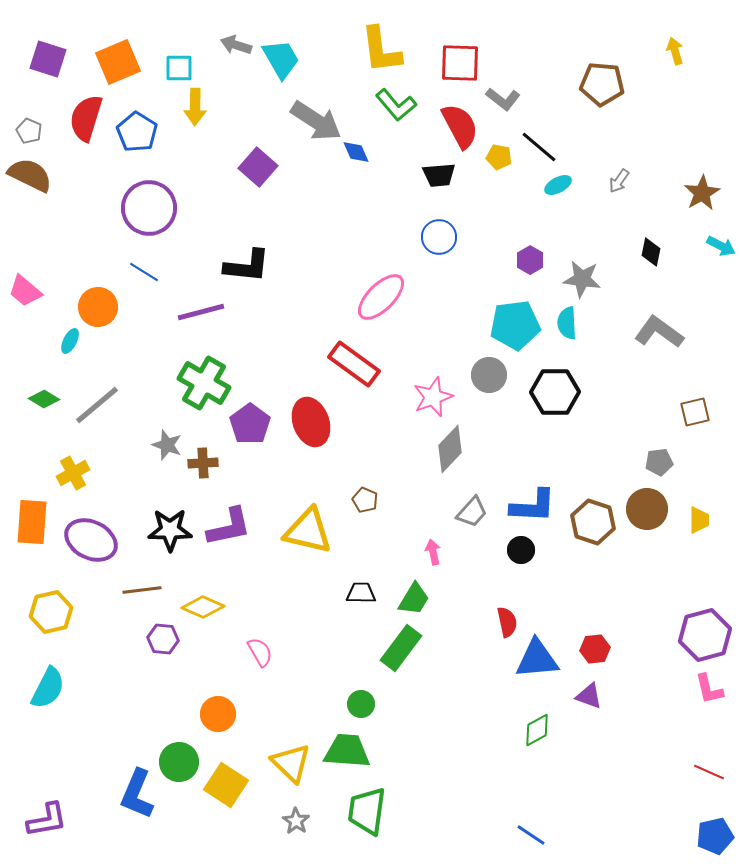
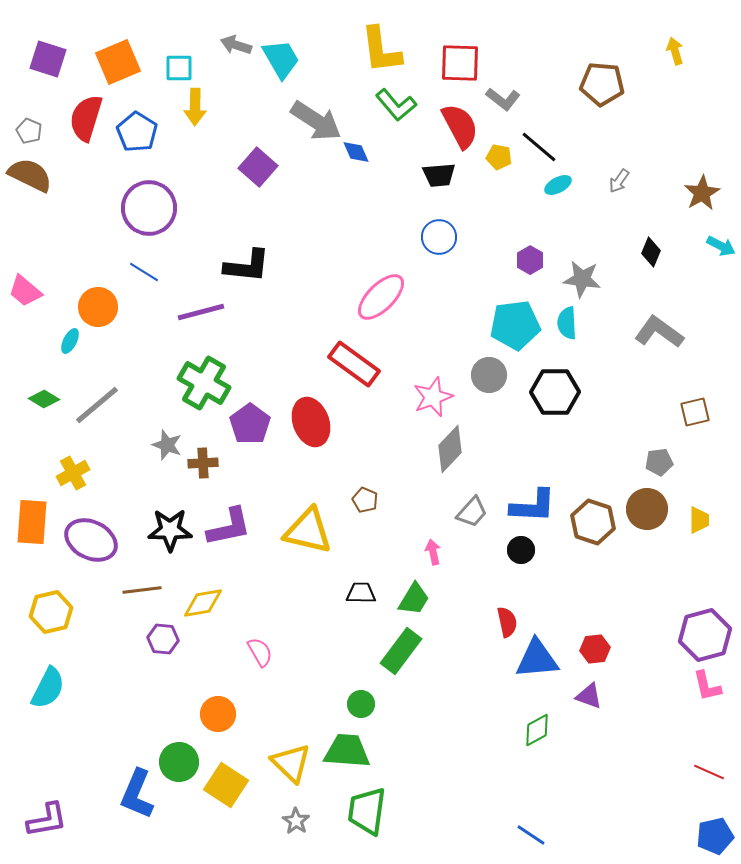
black diamond at (651, 252): rotated 12 degrees clockwise
yellow diamond at (203, 607): moved 4 px up; rotated 33 degrees counterclockwise
green rectangle at (401, 648): moved 3 px down
pink L-shape at (709, 689): moved 2 px left, 3 px up
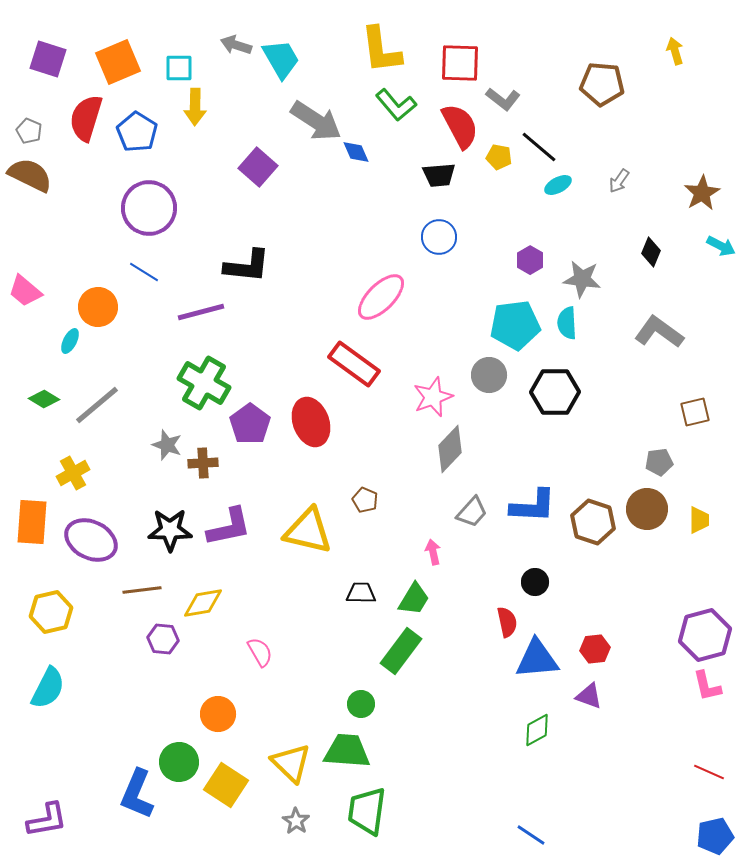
black circle at (521, 550): moved 14 px right, 32 px down
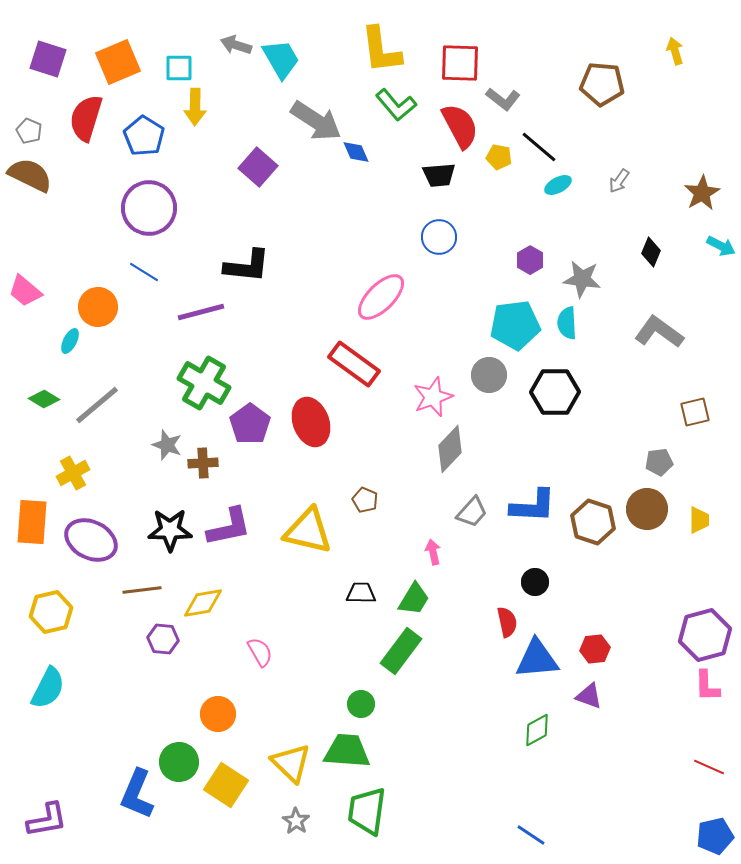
blue pentagon at (137, 132): moved 7 px right, 4 px down
pink L-shape at (707, 686): rotated 12 degrees clockwise
red line at (709, 772): moved 5 px up
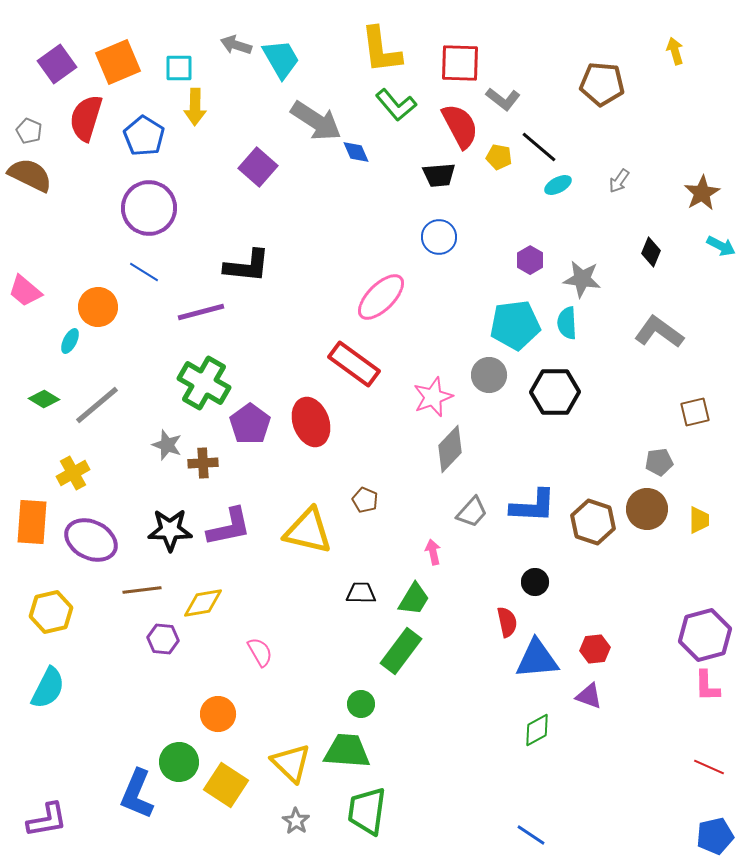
purple square at (48, 59): moved 9 px right, 5 px down; rotated 36 degrees clockwise
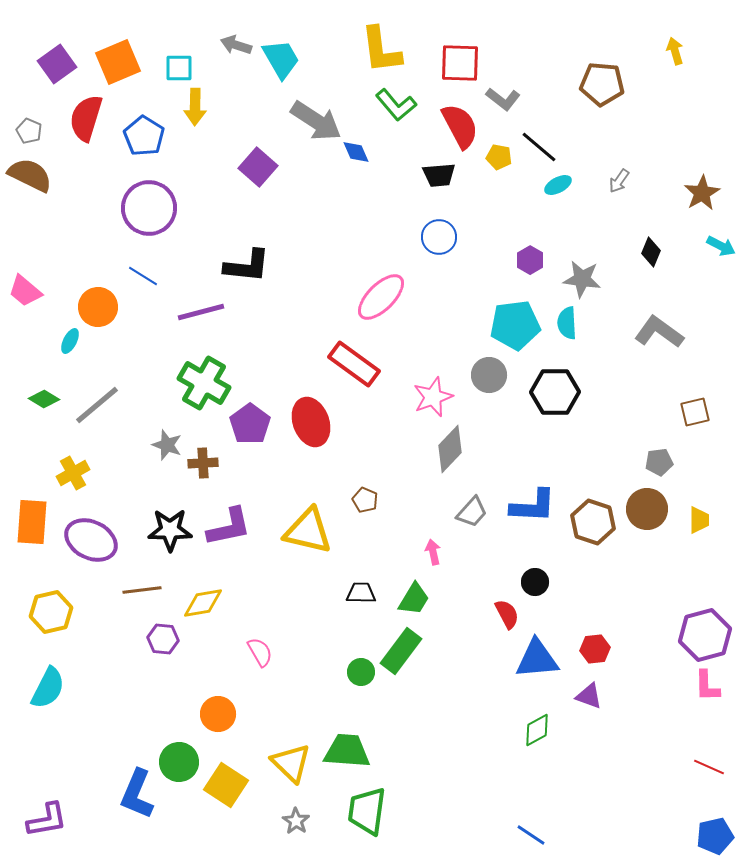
blue line at (144, 272): moved 1 px left, 4 px down
red semicircle at (507, 622): moved 8 px up; rotated 16 degrees counterclockwise
green circle at (361, 704): moved 32 px up
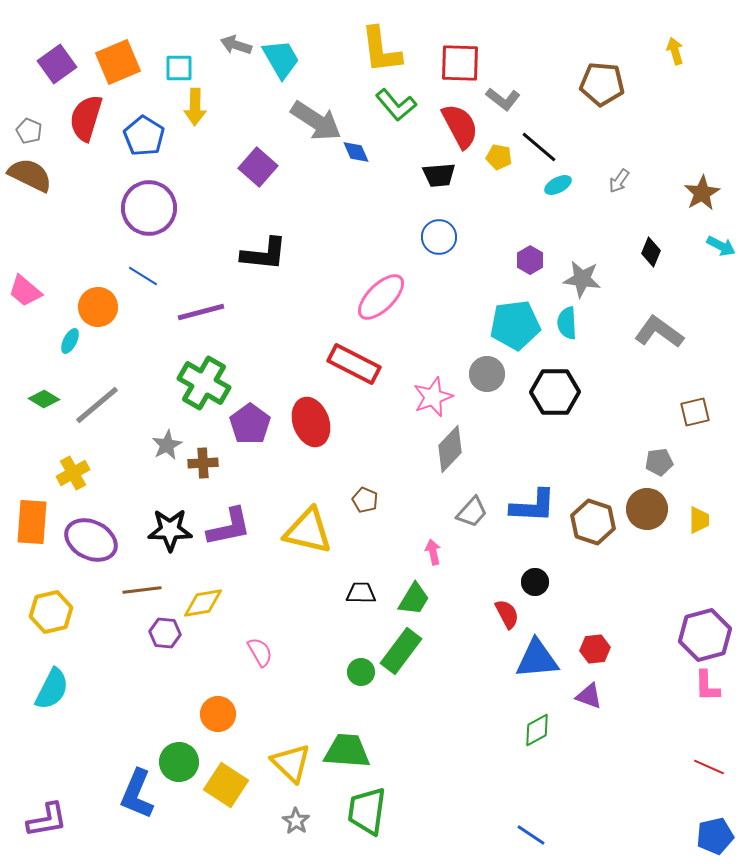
black L-shape at (247, 266): moved 17 px right, 12 px up
red rectangle at (354, 364): rotated 9 degrees counterclockwise
gray circle at (489, 375): moved 2 px left, 1 px up
gray star at (167, 445): rotated 24 degrees clockwise
purple hexagon at (163, 639): moved 2 px right, 6 px up
cyan semicircle at (48, 688): moved 4 px right, 1 px down
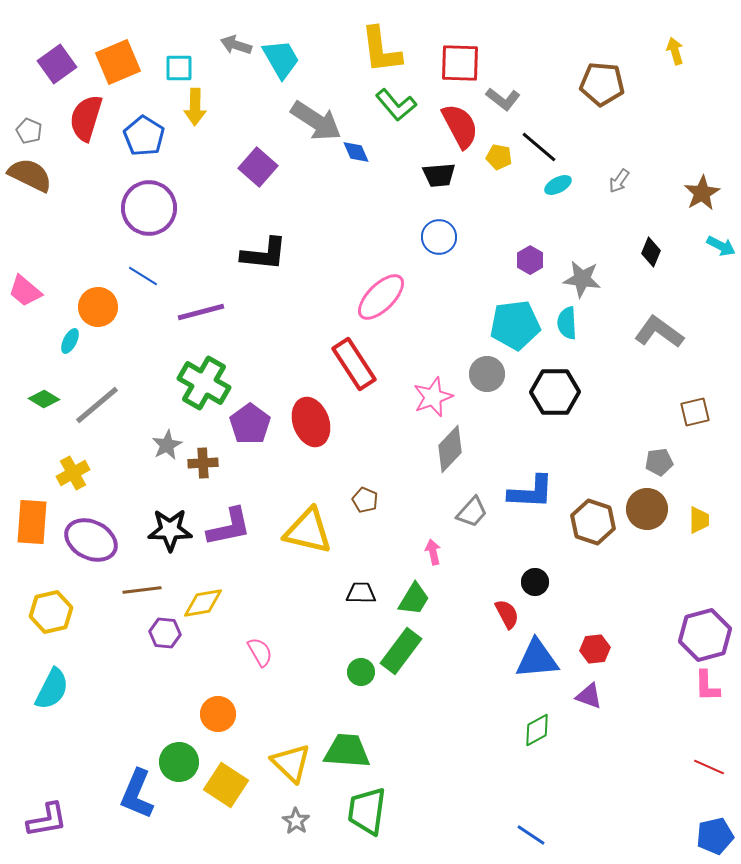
red rectangle at (354, 364): rotated 30 degrees clockwise
blue L-shape at (533, 506): moved 2 px left, 14 px up
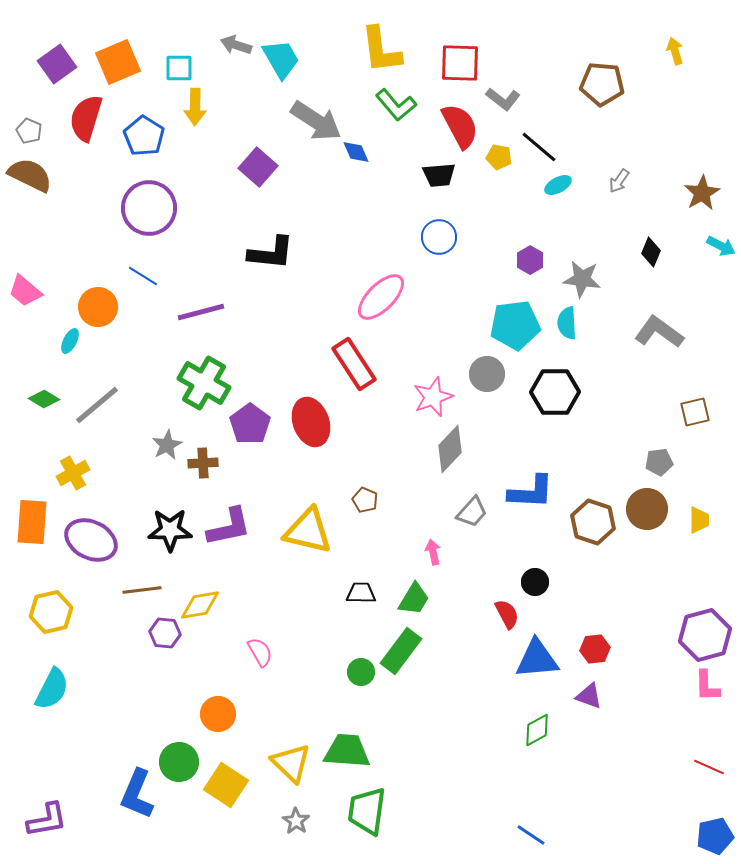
black L-shape at (264, 254): moved 7 px right, 1 px up
yellow diamond at (203, 603): moved 3 px left, 2 px down
